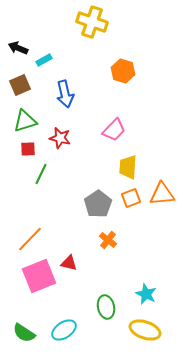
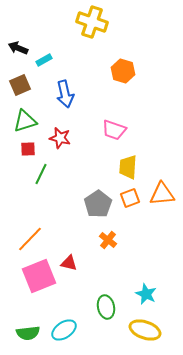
pink trapezoid: rotated 65 degrees clockwise
orange square: moved 1 px left
green semicircle: moved 4 px right; rotated 40 degrees counterclockwise
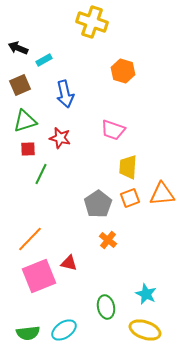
pink trapezoid: moved 1 px left
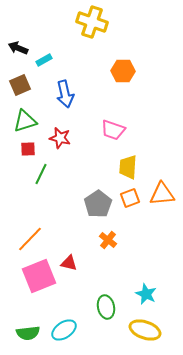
orange hexagon: rotated 15 degrees counterclockwise
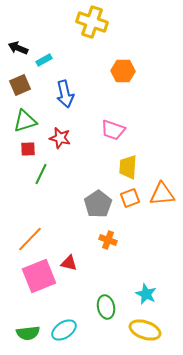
orange cross: rotated 18 degrees counterclockwise
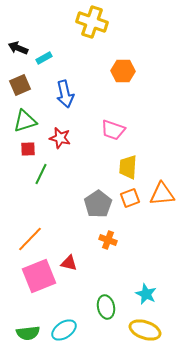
cyan rectangle: moved 2 px up
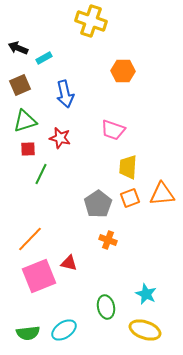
yellow cross: moved 1 px left, 1 px up
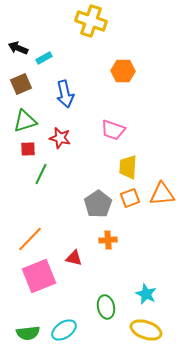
brown square: moved 1 px right, 1 px up
orange cross: rotated 24 degrees counterclockwise
red triangle: moved 5 px right, 5 px up
yellow ellipse: moved 1 px right
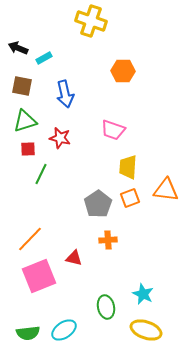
brown square: moved 1 px right, 2 px down; rotated 35 degrees clockwise
orange triangle: moved 4 px right, 4 px up; rotated 12 degrees clockwise
cyan star: moved 3 px left
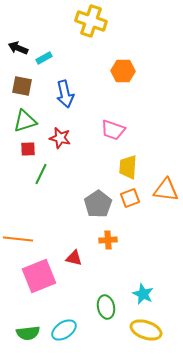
orange line: moved 12 px left; rotated 52 degrees clockwise
